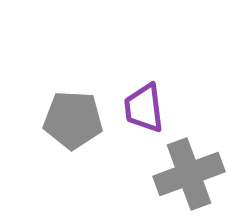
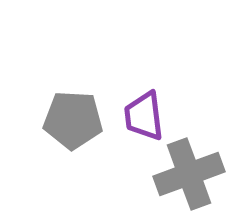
purple trapezoid: moved 8 px down
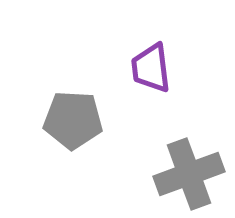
purple trapezoid: moved 7 px right, 48 px up
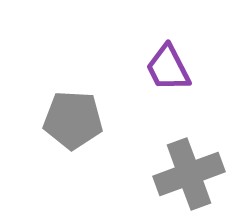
purple trapezoid: moved 17 px right; rotated 20 degrees counterclockwise
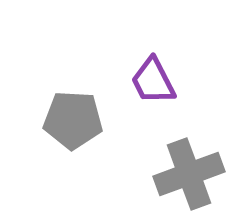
purple trapezoid: moved 15 px left, 13 px down
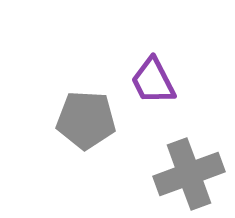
gray pentagon: moved 13 px right
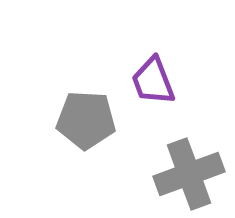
purple trapezoid: rotated 6 degrees clockwise
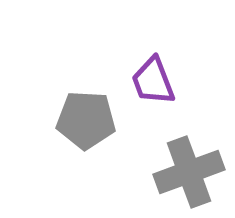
gray cross: moved 2 px up
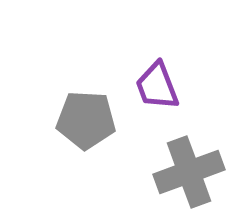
purple trapezoid: moved 4 px right, 5 px down
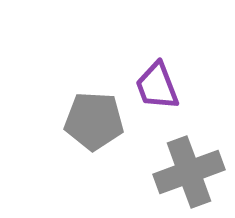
gray pentagon: moved 8 px right, 1 px down
